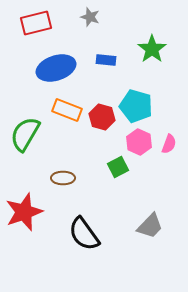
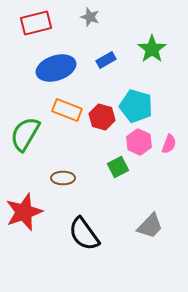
blue rectangle: rotated 36 degrees counterclockwise
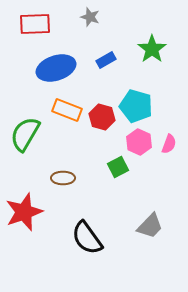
red rectangle: moved 1 px left, 1 px down; rotated 12 degrees clockwise
black semicircle: moved 3 px right, 4 px down
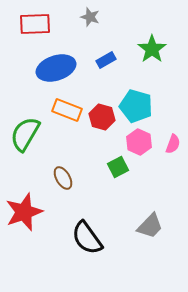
pink semicircle: moved 4 px right
brown ellipse: rotated 60 degrees clockwise
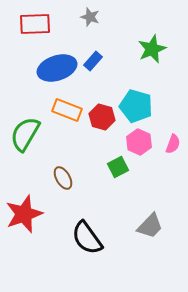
green star: rotated 12 degrees clockwise
blue rectangle: moved 13 px left, 1 px down; rotated 18 degrees counterclockwise
blue ellipse: moved 1 px right
red star: moved 2 px down
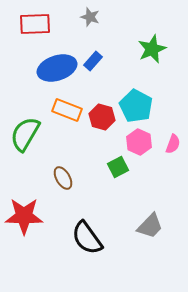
cyan pentagon: rotated 12 degrees clockwise
red star: moved 2 px down; rotated 21 degrees clockwise
